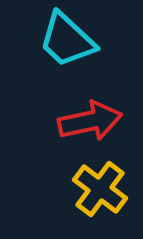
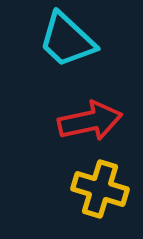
yellow cross: rotated 20 degrees counterclockwise
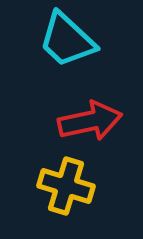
yellow cross: moved 34 px left, 3 px up
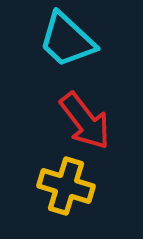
red arrow: moved 5 px left; rotated 64 degrees clockwise
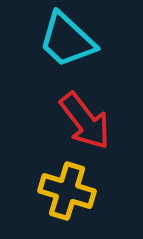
yellow cross: moved 1 px right, 5 px down
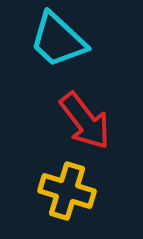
cyan trapezoid: moved 9 px left
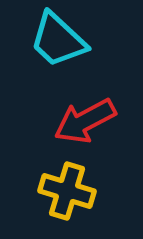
red arrow: rotated 100 degrees clockwise
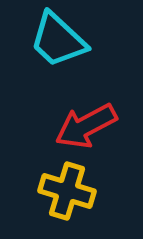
red arrow: moved 1 px right, 5 px down
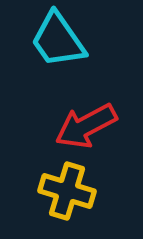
cyan trapezoid: rotated 12 degrees clockwise
